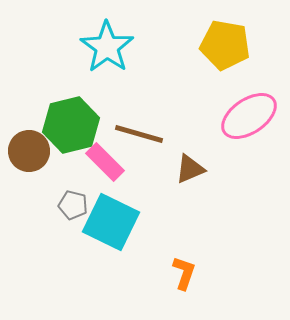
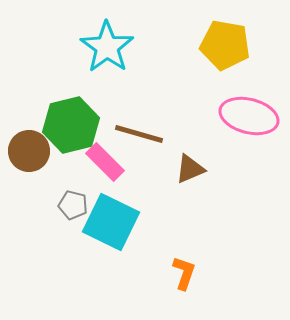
pink ellipse: rotated 48 degrees clockwise
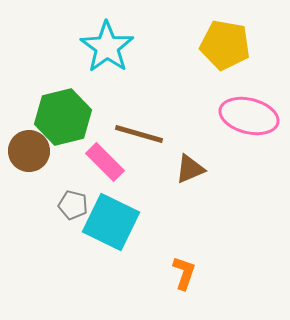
green hexagon: moved 8 px left, 8 px up
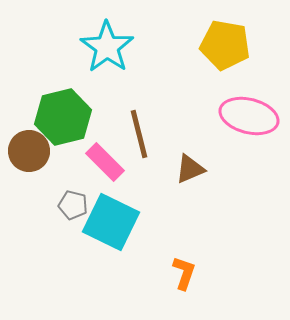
brown line: rotated 60 degrees clockwise
